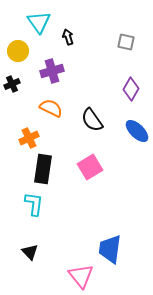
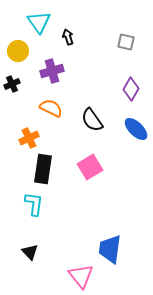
blue ellipse: moved 1 px left, 2 px up
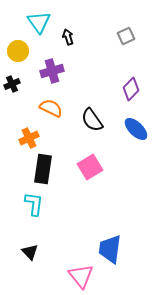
gray square: moved 6 px up; rotated 36 degrees counterclockwise
purple diamond: rotated 15 degrees clockwise
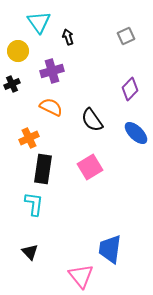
purple diamond: moved 1 px left
orange semicircle: moved 1 px up
blue ellipse: moved 4 px down
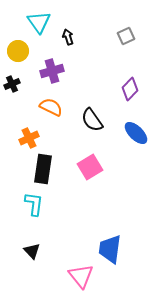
black triangle: moved 2 px right, 1 px up
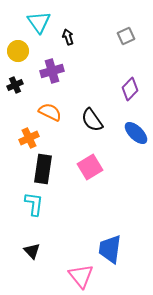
black cross: moved 3 px right, 1 px down
orange semicircle: moved 1 px left, 5 px down
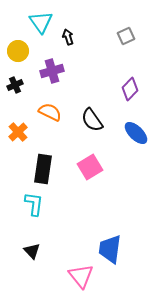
cyan triangle: moved 2 px right
orange cross: moved 11 px left, 6 px up; rotated 18 degrees counterclockwise
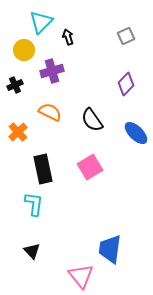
cyan triangle: rotated 20 degrees clockwise
yellow circle: moved 6 px right, 1 px up
purple diamond: moved 4 px left, 5 px up
black rectangle: rotated 20 degrees counterclockwise
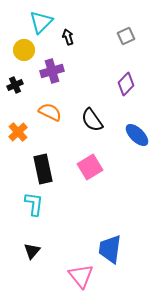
blue ellipse: moved 1 px right, 2 px down
black triangle: rotated 24 degrees clockwise
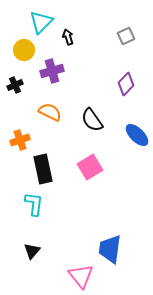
orange cross: moved 2 px right, 8 px down; rotated 24 degrees clockwise
